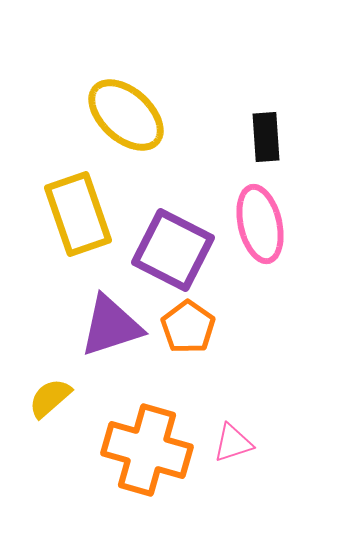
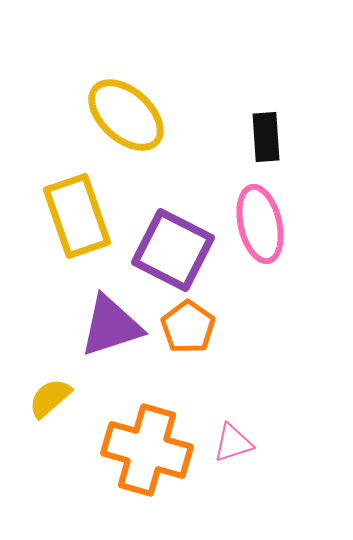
yellow rectangle: moved 1 px left, 2 px down
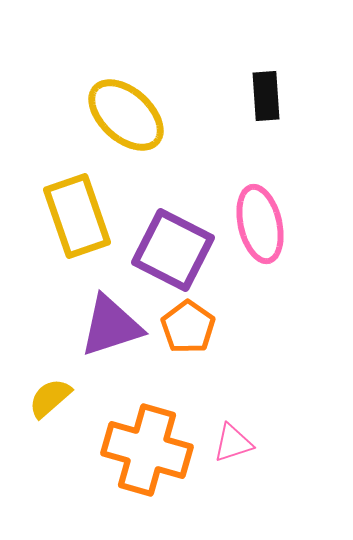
black rectangle: moved 41 px up
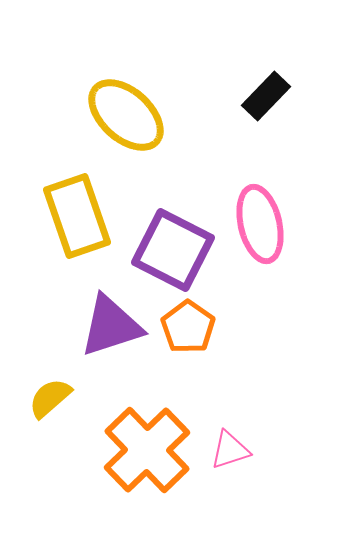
black rectangle: rotated 48 degrees clockwise
pink triangle: moved 3 px left, 7 px down
orange cross: rotated 30 degrees clockwise
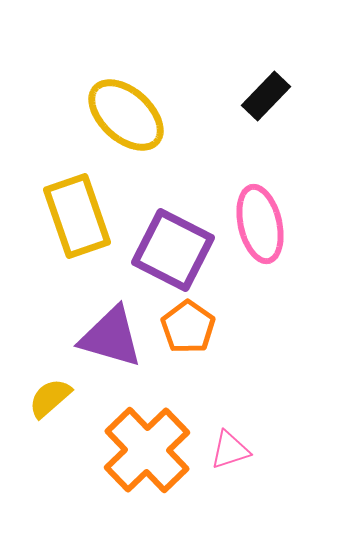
purple triangle: moved 11 px down; rotated 34 degrees clockwise
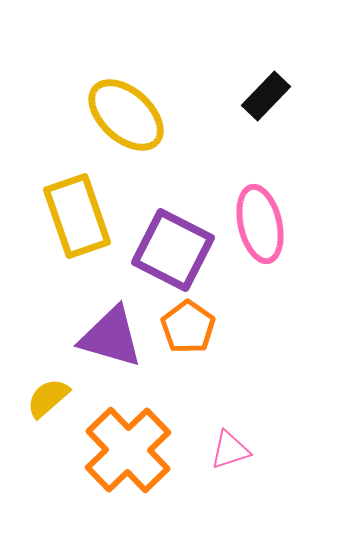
yellow semicircle: moved 2 px left
orange cross: moved 19 px left
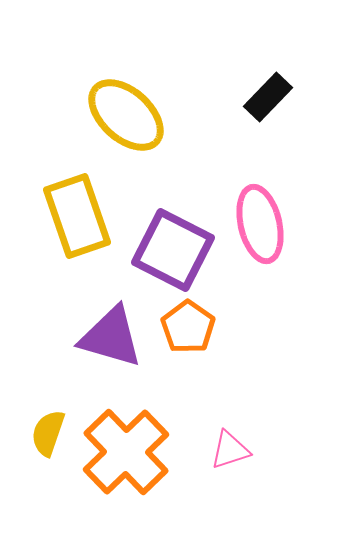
black rectangle: moved 2 px right, 1 px down
yellow semicircle: moved 35 px down; rotated 30 degrees counterclockwise
orange cross: moved 2 px left, 2 px down
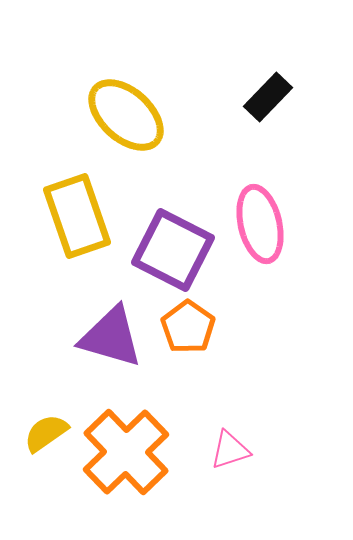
yellow semicircle: moved 2 px left; rotated 36 degrees clockwise
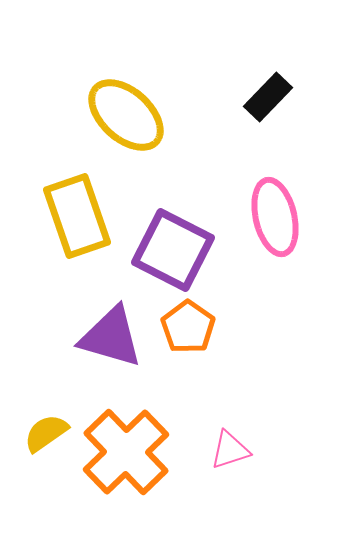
pink ellipse: moved 15 px right, 7 px up
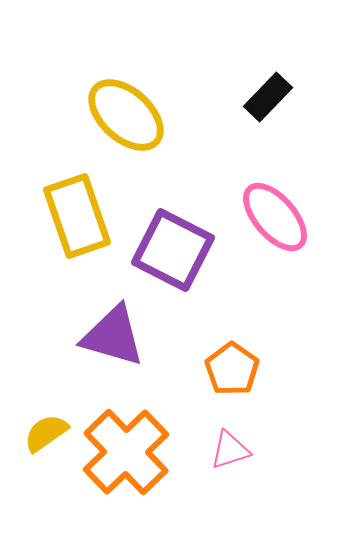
pink ellipse: rotated 28 degrees counterclockwise
orange pentagon: moved 44 px right, 42 px down
purple triangle: moved 2 px right, 1 px up
